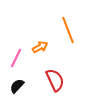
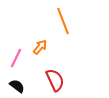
orange line: moved 5 px left, 9 px up
orange arrow: rotated 21 degrees counterclockwise
black semicircle: rotated 84 degrees clockwise
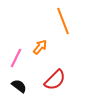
red semicircle: rotated 70 degrees clockwise
black semicircle: moved 2 px right
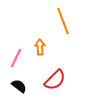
orange arrow: rotated 42 degrees counterclockwise
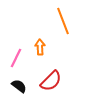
red semicircle: moved 4 px left, 1 px down
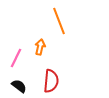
orange line: moved 4 px left
orange arrow: rotated 14 degrees clockwise
red semicircle: rotated 40 degrees counterclockwise
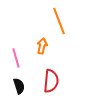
orange arrow: moved 2 px right, 1 px up
pink line: rotated 42 degrees counterclockwise
black semicircle: rotated 35 degrees clockwise
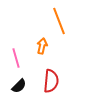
black semicircle: rotated 63 degrees clockwise
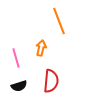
orange arrow: moved 1 px left, 2 px down
black semicircle: rotated 28 degrees clockwise
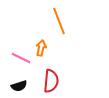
pink line: moved 5 px right; rotated 48 degrees counterclockwise
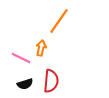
orange line: rotated 56 degrees clockwise
black semicircle: moved 6 px right, 2 px up
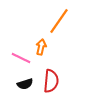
orange arrow: moved 1 px up
